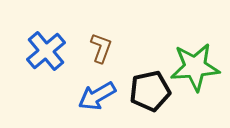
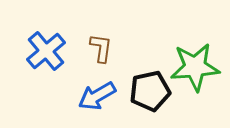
brown L-shape: rotated 12 degrees counterclockwise
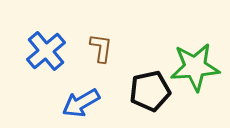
blue arrow: moved 16 px left, 7 px down
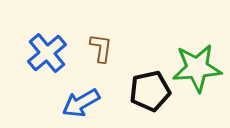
blue cross: moved 1 px right, 2 px down
green star: moved 2 px right, 1 px down
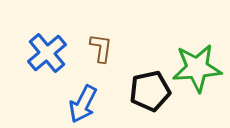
blue arrow: moved 2 px right, 1 px down; rotated 33 degrees counterclockwise
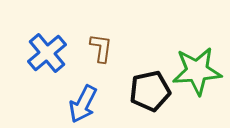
green star: moved 3 px down
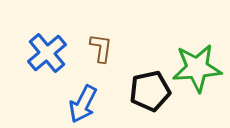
green star: moved 3 px up
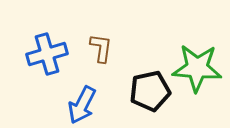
blue cross: moved 1 px down; rotated 24 degrees clockwise
green star: rotated 9 degrees clockwise
blue arrow: moved 1 px left, 1 px down
